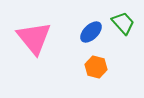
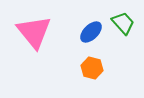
pink triangle: moved 6 px up
orange hexagon: moved 4 px left, 1 px down
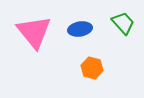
blue ellipse: moved 11 px left, 3 px up; rotated 35 degrees clockwise
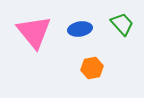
green trapezoid: moved 1 px left, 1 px down
orange hexagon: rotated 25 degrees counterclockwise
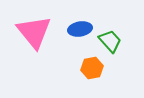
green trapezoid: moved 12 px left, 17 px down
